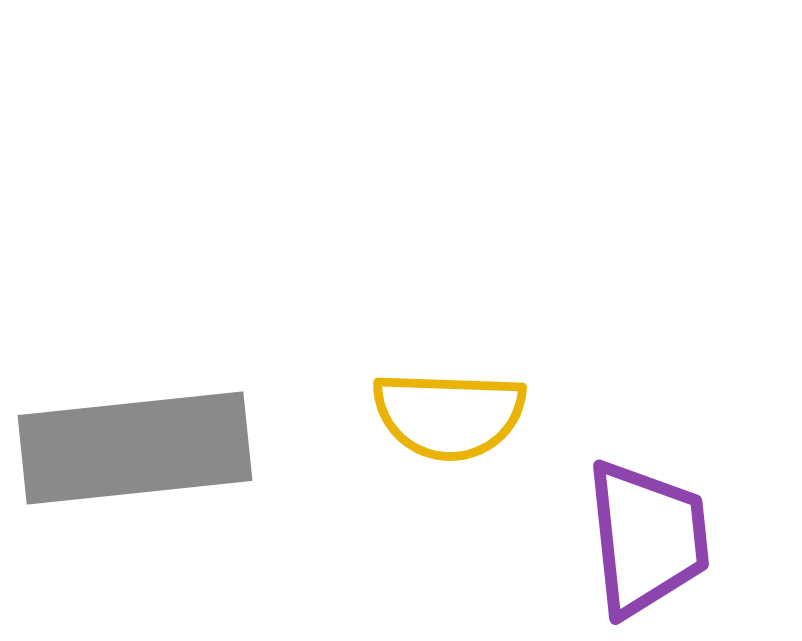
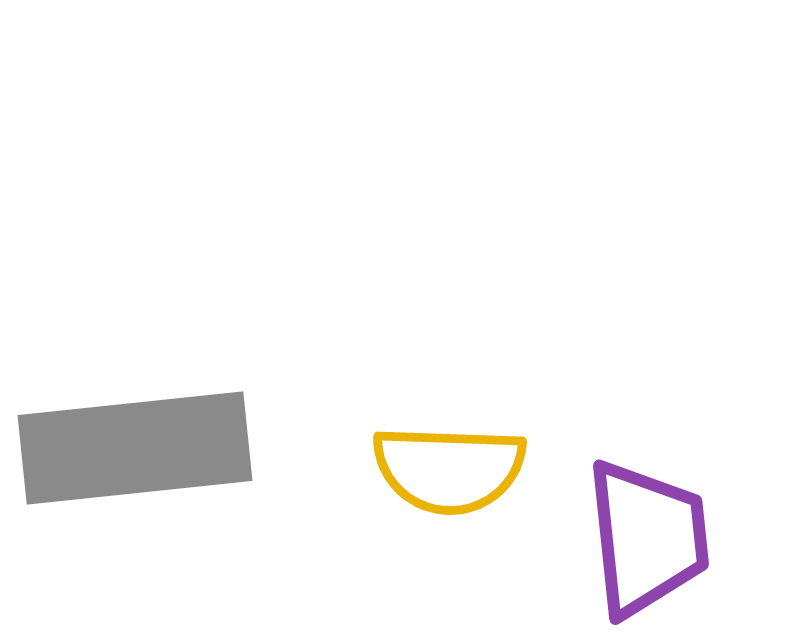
yellow semicircle: moved 54 px down
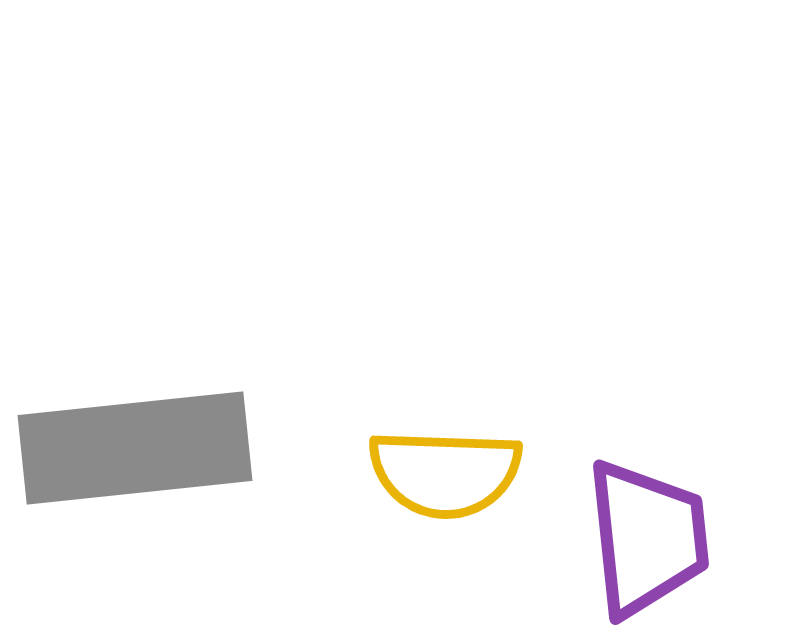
yellow semicircle: moved 4 px left, 4 px down
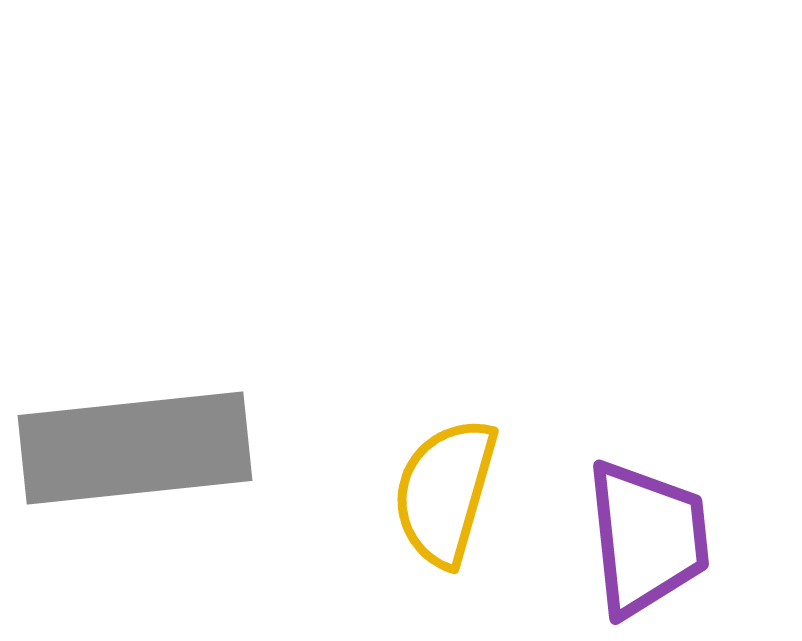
yellow semicircle: moved 19 px down; rotated 104 degrees clockwise
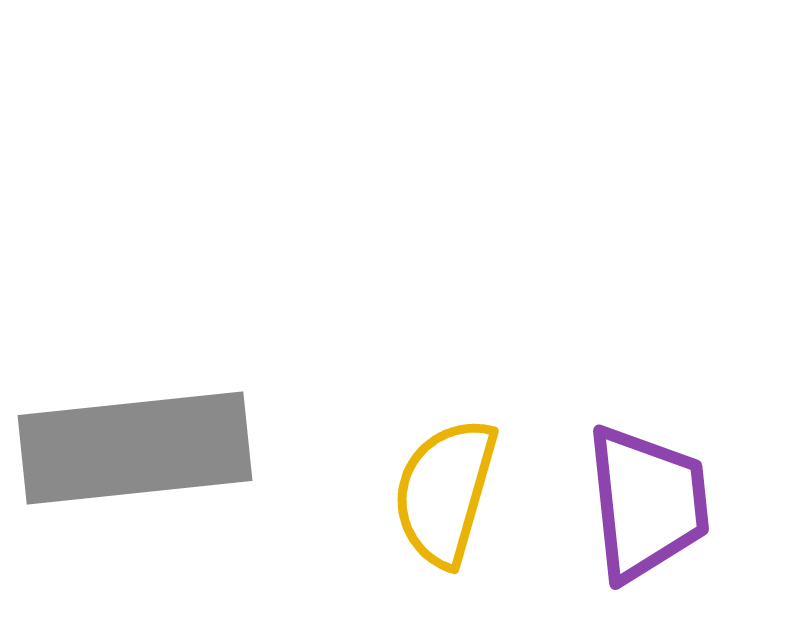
purple trapezoid: moved 35 px up
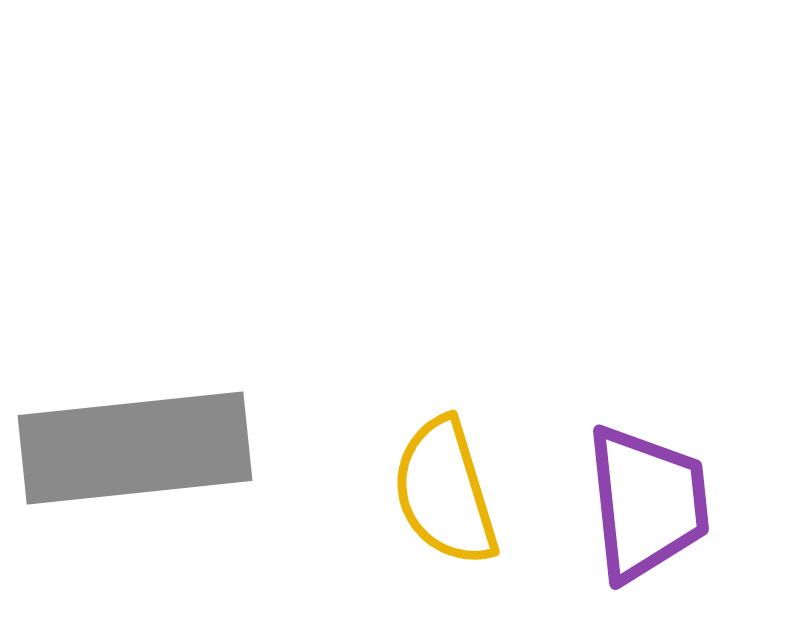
yellow semicircle: rotated 33 degrees counterclockwise
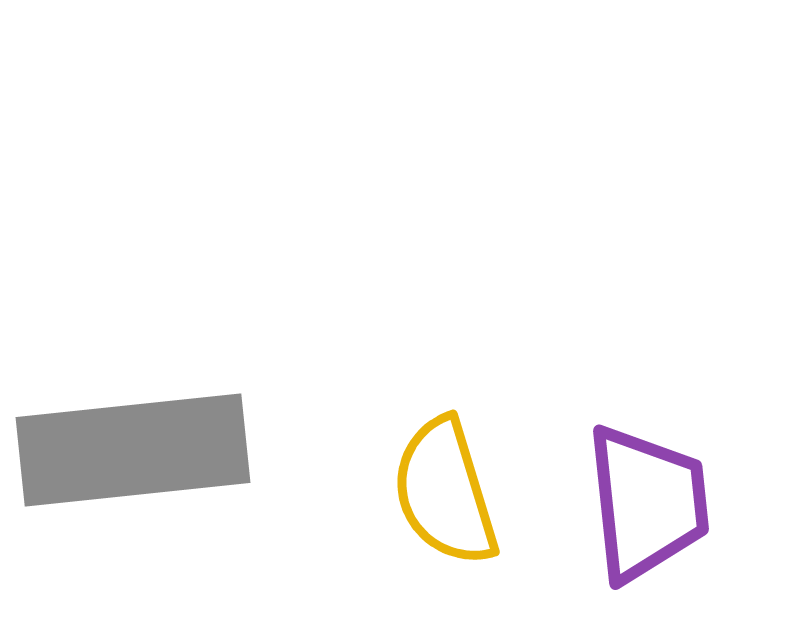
gray rectangle: moved 2 px left, 2 px down
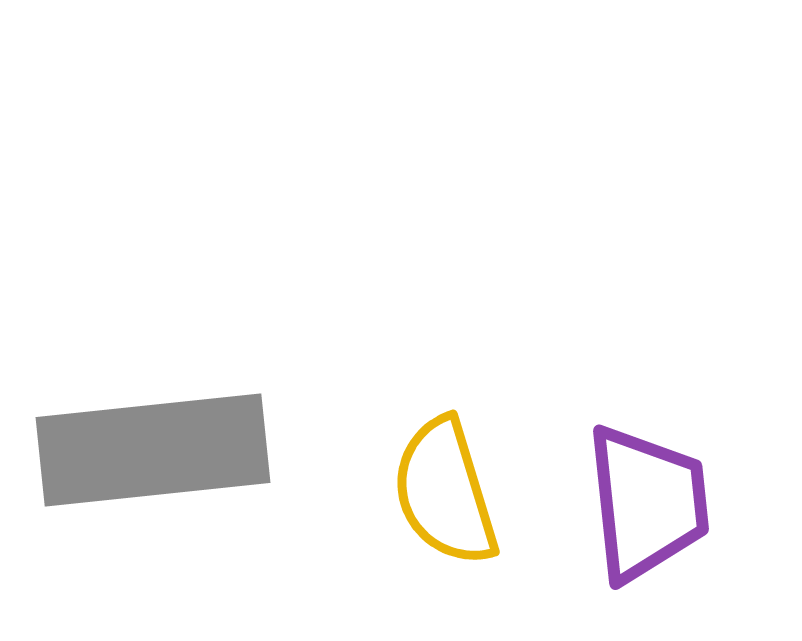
gray rectangle: moved 20 px right
